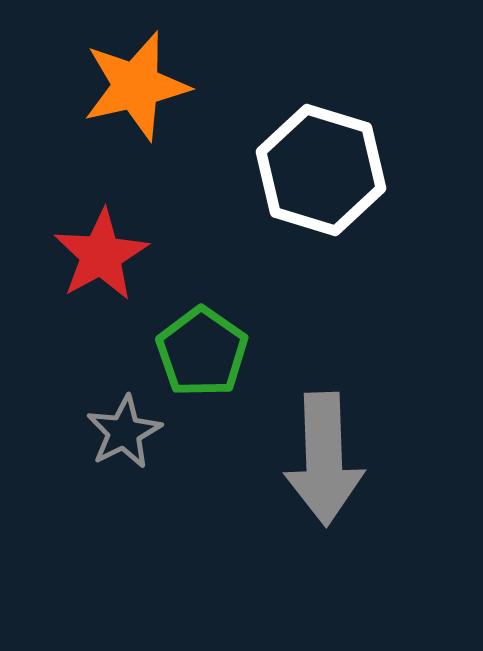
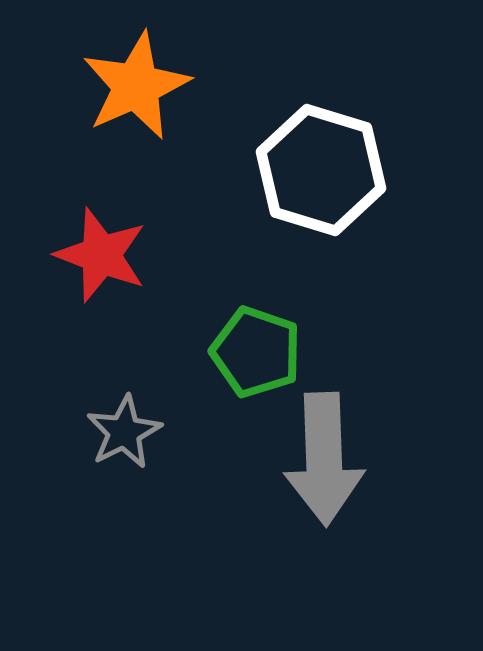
orange star: rotated 11 degrees counterclockwise
red star: rotated 22 degrees counterclockwise
green pentagon: moved 54 px right; rotated 16 degrees counterclockwise
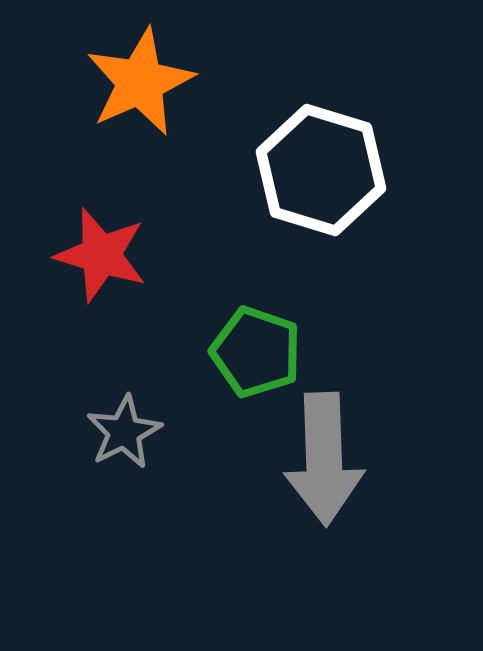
orange star: moved 4 px right, 4 px up
red star: rotated 4 degrees counterclockwise
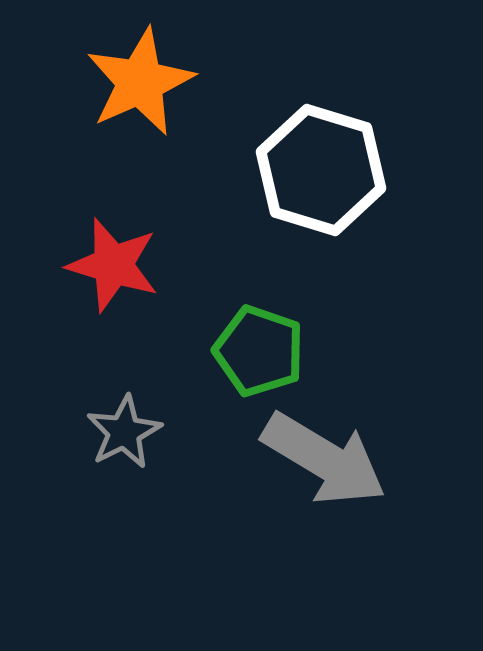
red star: moved 12 px right, 10 px down
green pentagon: moved 3 px right, 1 px up
gray arrow: rotated 57 degrees counterclockwise
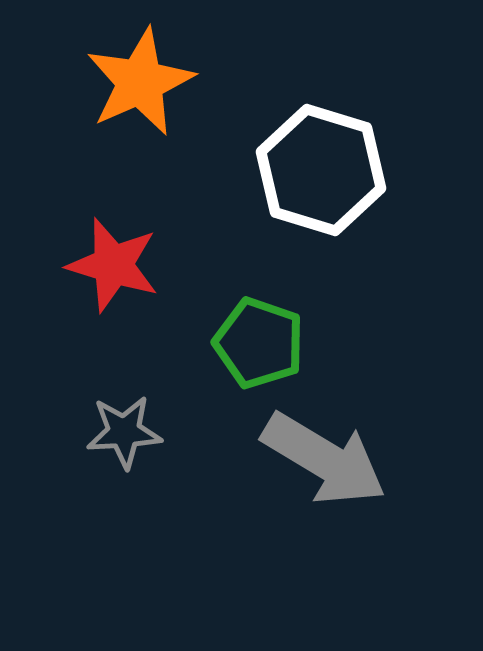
green pentagon: moved 8 px up
gray star: rotated 24 degrees clockwise
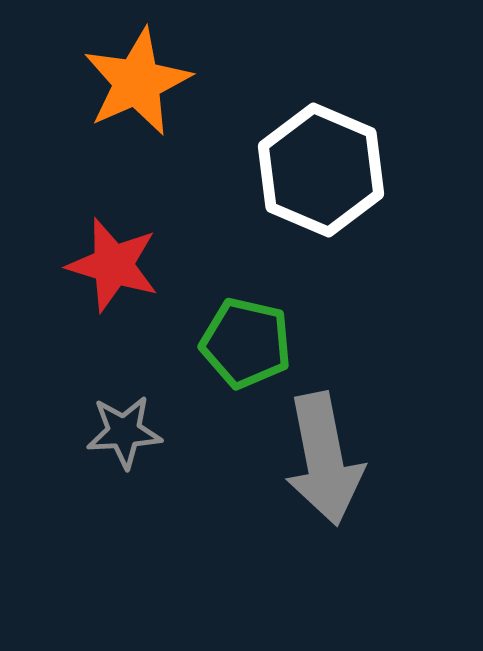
orange star: moved 3 px left
white hexagon: rotated 6 degrees clockwise
green pentagon: moved 13 px left; rotated 6 degrees counterclockwise
gray arrow: rotated 48 degrees clockwise
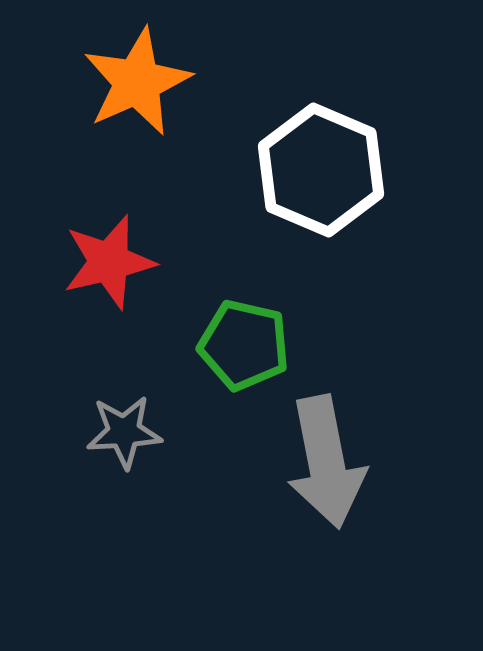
red star: moved 4 px left, 3 px up; rotated 30 degrees counterclockwise
green pentagon: moved 2 px left, 2 px down
gray arrow: moved 2 px right, 3 px down
